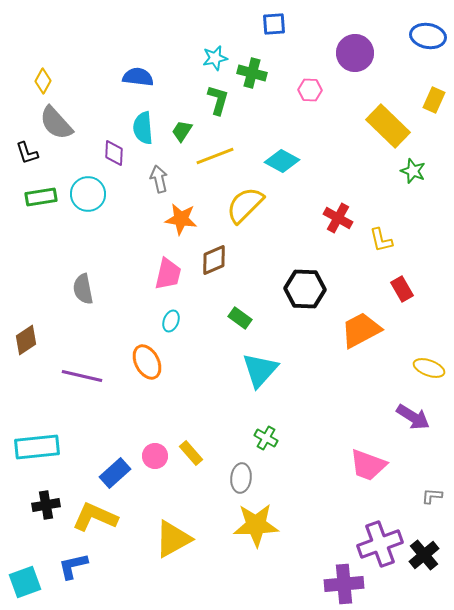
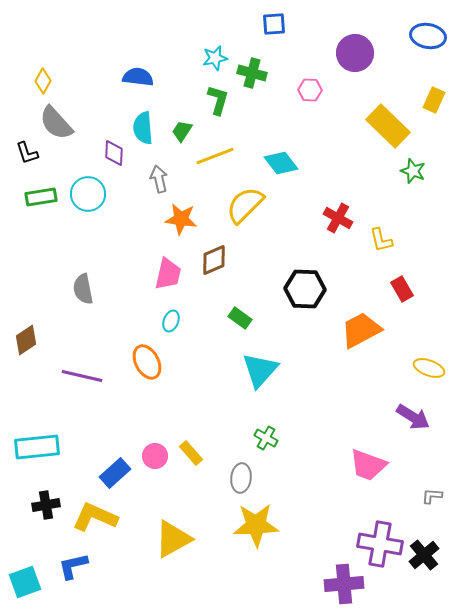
cyan diamond at (282, 161): moved 1 px left, 2 px down; rotated 24 degrees clockwise
purple cross at (380, 544): rotated 30 degrees clockwise
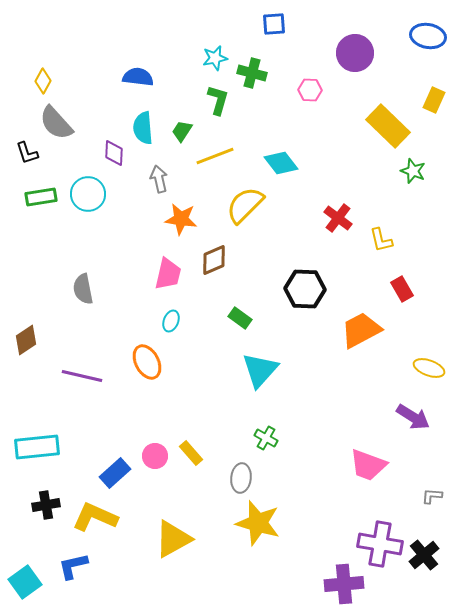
red cross at (338, 218): rotated 8 degrees clockwise
yellow star at (256, 525): moved 2 px right, 2 px up; rotated 18 degrees clockwise
cyan square at (25, 582): rotated 16 degrees counterclockwise
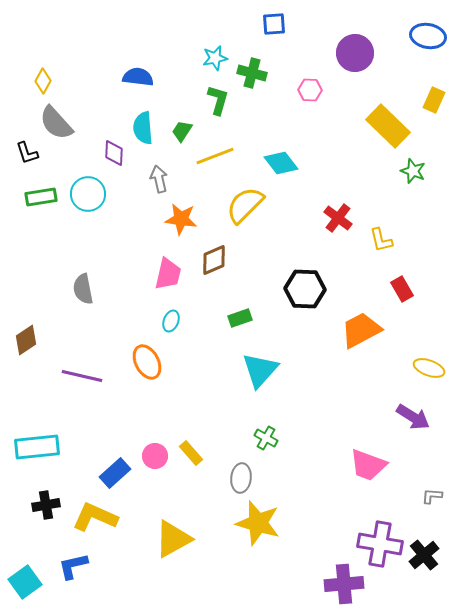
green rectangle at (240, 318): rotated 55 degrees counterclockwise
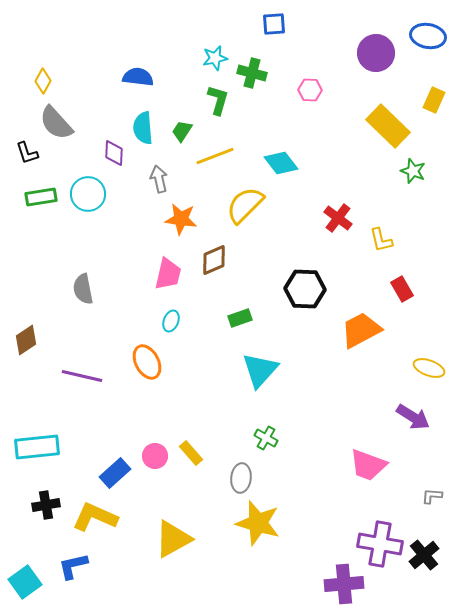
purple circle at (355, 53): moved 21 px right
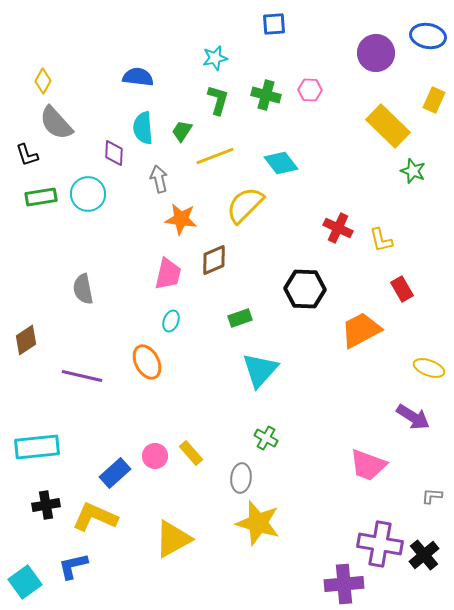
green cross at (252, 73): moved 14 px right, 22 px down
black L-shape at (27, 153): moved 2 px down
red cross at (338, 218): moved 10 px down; rotated 12 degrees counterclockwise
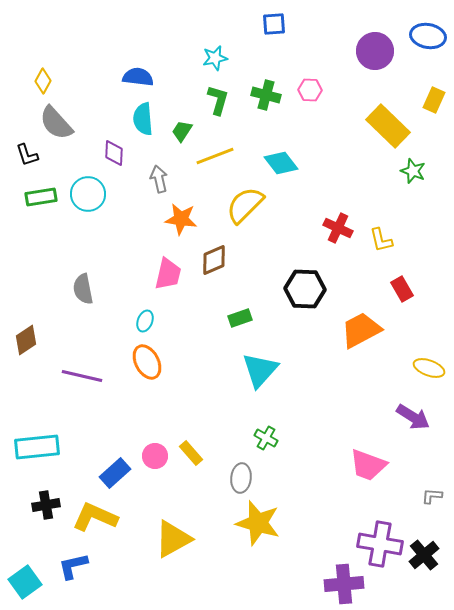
purple circle at (376, 53): moved 1 px left, 2 px up
cyan semicircle at (143, 128): moved 9 px up
cyan ellipse at (171, 321): moved 26 px left
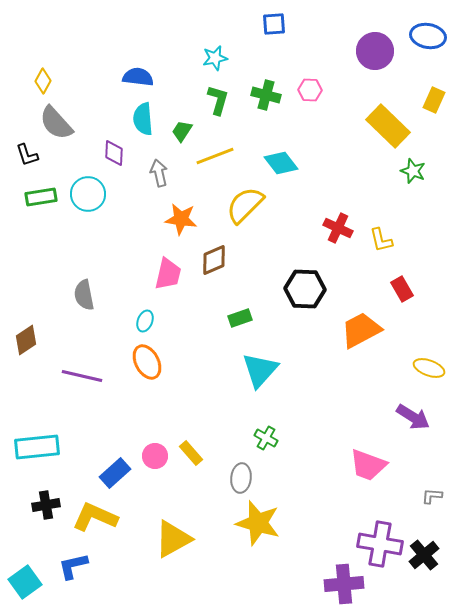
gray arrow at (159, 179): moved 6 px up
gray semicircle at (83, 289): moved 1 px right, 6 px down
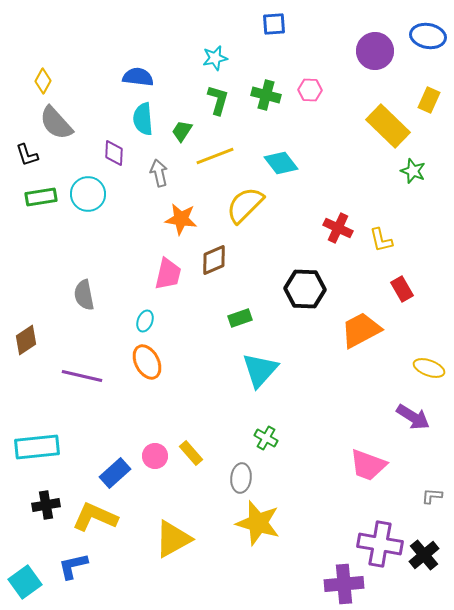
yellow rectangle at (434, 100): moved 5 px left
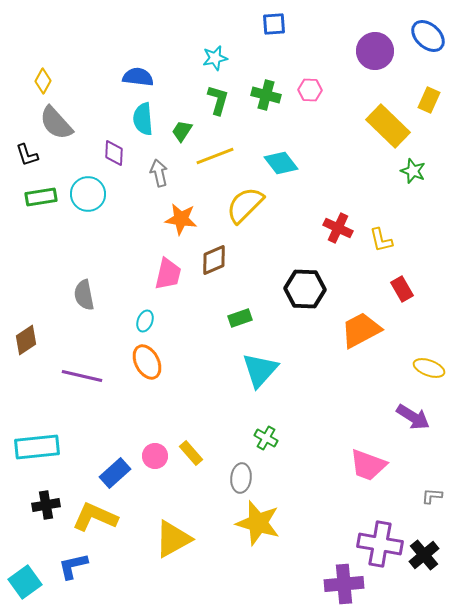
blue ellipse at (428, 36): rotated 32 degrees clockwise
